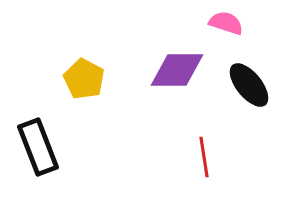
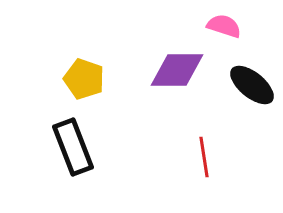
pink semicircle: moved 2 px left, 3 px down
yellow pentagon: rotated 9 degrees counterclockwise
black ellipse: moved 3 px right; rotated 12 degrees counterclockwise
black rectangle: moved 35 px right
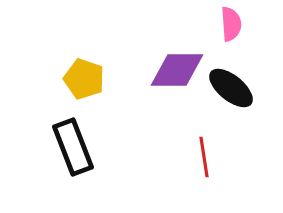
pink semicircle: moved 7 px right, 2 px up; rotated 68 degrees clockwise
black ellipse: moved 21 px left, 3 px down
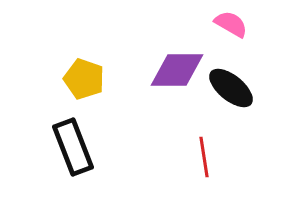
pink semicircle: rotated 56 degrees counterclockwise
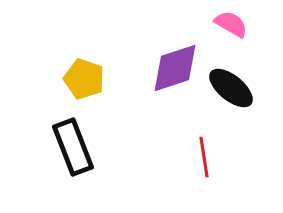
purple diamond: moved 2 px left, 2 px up; rotated 18 degrees counterclockwise
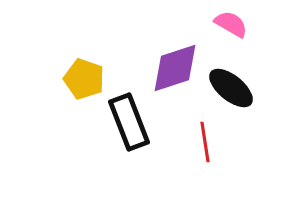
black rectangle: moved 56 px right, 25 px up
red line: moved 1 px right, 15 px up
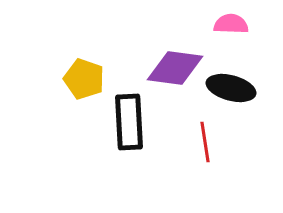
pink semicircle: rotated 28 degrees counterclockwise
purple diamond: rotated 26 degrees clockwise
black ellipse: rotated 24 degrees counterclockwise
black rectangle: rotated 18 degrees clockwise
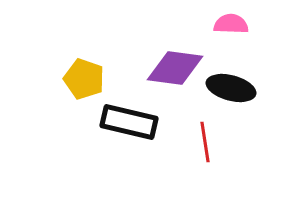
black rectangle: rotated 74 degrees counterclockwise
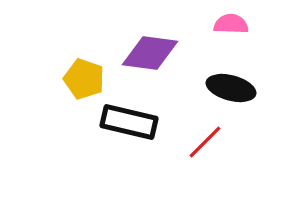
purple diamond: moved 25 px left, 15 px up
red line: rotated 54 degrees clockwise
